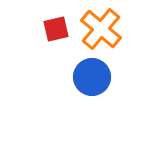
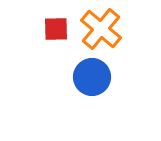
red square: rotated 12 degrees clockwise
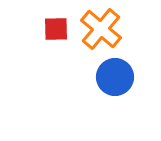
blue circle: moved 23 px right
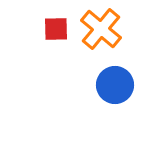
blue circle: moved 8 px down
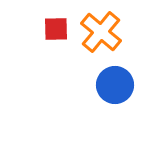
orange cross: moved 3 px down
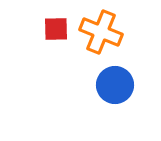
orange cross: rotated 18 degrees counterclockwise
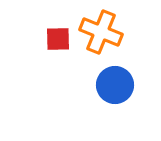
red square: moved 2 px right, 10 px down
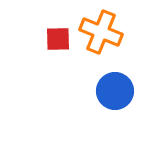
blue circle: moved 6 px down
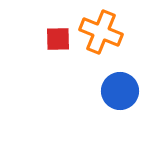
blue circle: moved 5 px right
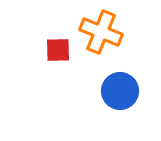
red square: moved 11 px down
